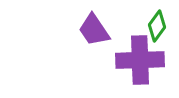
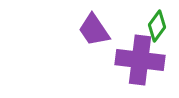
purple cross: rotated 9 degrees clockwise
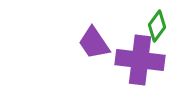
purple trapezoid: moved 13 px down
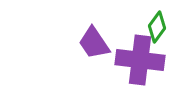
green diamond: moved 1 px down
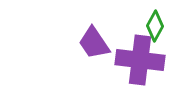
green diamond: moved 2 px left, 1 px up; rotated 8 degrees counterclockwise
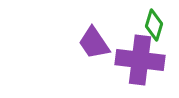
green diamond: moved 1 px left, 1 px up; rotated 12 degrees counterclockwise
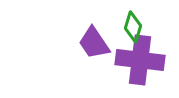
green diamond: moved 21 px left, 2 px down
